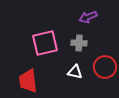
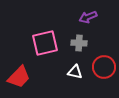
red circle: moved 1 px left
red trapezoid: moved 9 px left, 4 px up; rotated 130 degrees counterclockwise
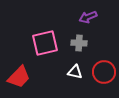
red circle: moved 5 px down
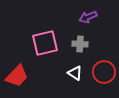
gray cross: moved 1 px right, 1 px down
white triangle: moved 1 px down; rotated 21 degrees clockwise
red trapezoid: moved 2 px left, 1 px up
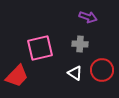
purple arrow: rotated 138 degrees counterclockwise
pink square: moved 5 px left, 5 px down
red circle: moved 2 px left, 2 px up
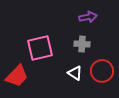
purple arrow: rotated 30 degrees counterclockwise
gray cross: moved 2 px right
red circle: moved 1 px down
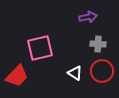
gray cross: moved 16 px right
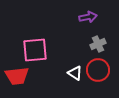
gray cross: rotated 28 degrees counterclockwise
pink square: moved 5 px left, 2 px down; rotated 8 degrees clockwise
red circle: moved 4 px left, 1 px up
red trapezoid: rotated 40 degrees clockwise
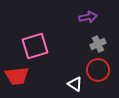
pink square: moved 4 px up; rotated 12 degrees counterclockwise
white triangle: moved 11 px down
